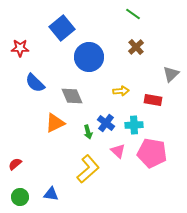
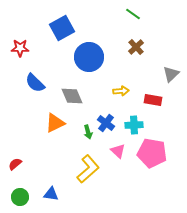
blue square: rotated 10 degrees clockwise
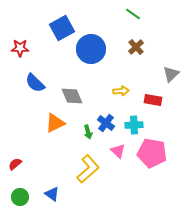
blue circle: moved 2 px right, 8 px up
blue triangle: moved 1 px right; rotated 28 degrees clockwise
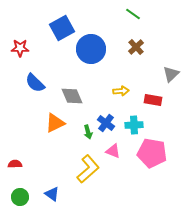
pink triangle: moved 5 px left; rotated 21 degrees counterclockwise
red semicircle: rotated 40 degrees clockwise
